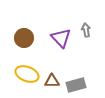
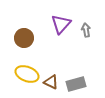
purple triangle: moved 14 px up; rotated 25 degrees clockwise
brown triangle: moved 1 px left, 1 px down; rotated 28 degrees clockwise
gray rectangle: moved 1 px up
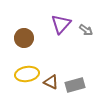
gray arrow: rotated 136 degrees clockwise
yellow ellipse: rotated 30 degrees counterclockwise
gray rectangle: moved 1 px left, 1 px down
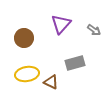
gray arrow: moved 8 px right
gray rectangle: moved 22 px up
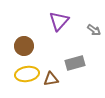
purple triangle: moved 2 px left, 3 px up
brown circle: moved 8 px down
brown triangle: moved 3 px up; rotated 35 degrees counterclockwise
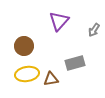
gray arrow: rotated 88 degrees clockwise
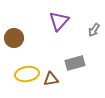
brown circle: moved 10 px left, 8 px up
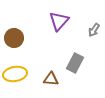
gray rectangle: rotated 48 degrees counterclockwise
yellow ellipse: moved 12 px left
brown triangle: rotated 14 degrees clockwise
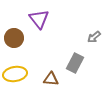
purple triangle: moved 20 px left, 2 px up; rotated 20 degrees counterclockwise
gray arrow: moved 7 px down; rotated 16 degrees clockwise
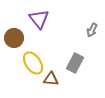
gray arrow: moved 2 px left, 7 px up; rotated 24 degrees counterclockwise
yellow ellipse: moved 18 px right, 11 px up; rotated 65 degrees clockwise
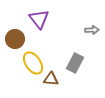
gray arrow: rotated 120 degrees counterclockwise
brown circle: moved 1 px right, 1 px down
